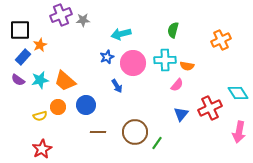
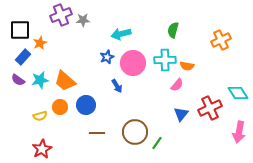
orange star: moved 2 px up
orange circle: moved 2 px right
brown line: moved 1 px left, 1 px down
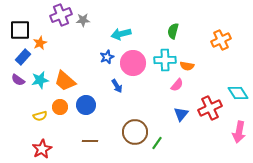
green semicircle: moved 1 px down
brown line: moved 7 px left, 8 px down
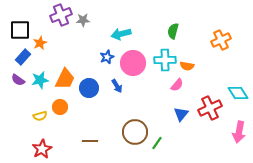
orange trapezoid: moved 2 px up; rotated 105 degrees counterclockwise
blue circle: moved 3 px right, 17 px up
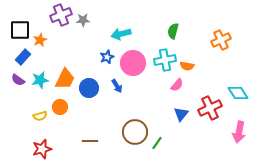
orange star: moved 3 px up
cyan cross: rotated 10 degrees counterclockwise
red star: rotated 12 degrees clockwise
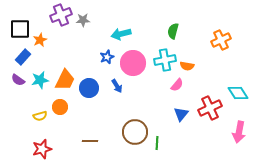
black square: moved 1 px up
orange trapezoid: moved 1 px down
green line: rotated 32 degrees counterclockwise
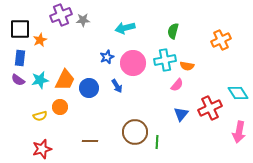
cyan arrow: moved 4 px right, 6 px up
blue rectangle: moved 3 px left, 1 px down; rotated 35 degrees counterclockwise
green line: moved 1 px up
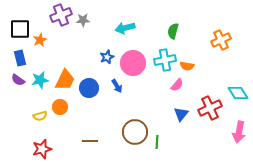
blue rectangle: rotated 21 degrees counterclockwise
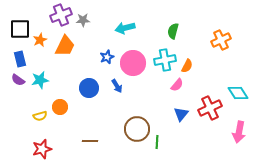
blue rectangle: moved 1 px down
orange semicircle: rotated 72 degrees counterclockwise
orange trapezoid: moved 34 px up
brown circle: moved 2 px right, 3 px up
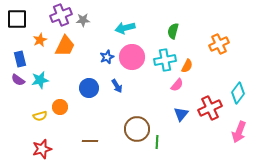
black square: moved 3 px left, 10 px up
orange cross: moved 2 px left, 4 px down
pink circle: moved 1 px left, 6 px up
cyan diamond: rotated 70 degrees clockwise
pink arrow: rotated 10 degrees clockwise
